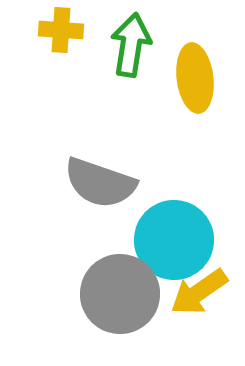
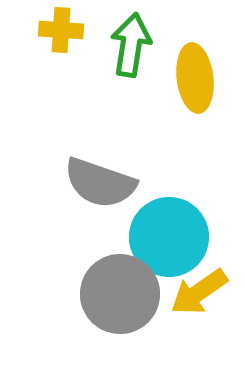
cyan circle: moved 5 px left, 3 px up
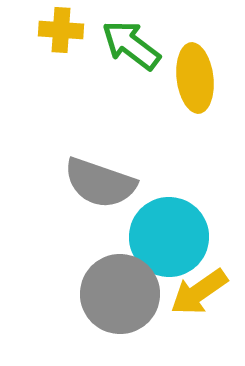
green arrow: rotated 62 degrees counterclockwise
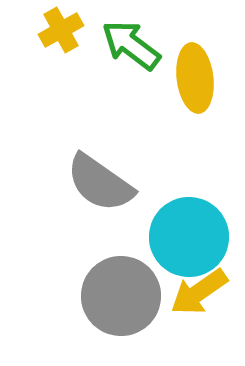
yellow cross: rotated 33 degrees counterclockwise
gray semicircle: rotated 16 degrees clockwise
cyan circle: moved 20 px right
gray circle: moved 1 px right, 2 px down
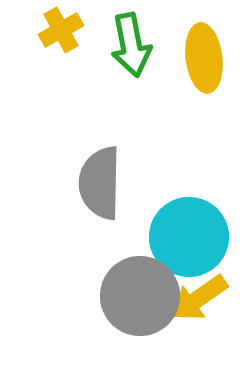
green arrow: rotated 138 degrees counterclockwise
yellow ellipse: moved 9 px right, 20 px up
gray semicircle: rotated 56 degrees clockwise
yellow arrow: moved 6 px down
gray circle: moved 19 px right
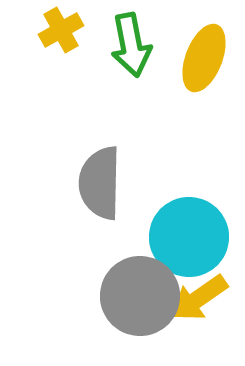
yellow ellipse: rotated 28 degrees clockwise
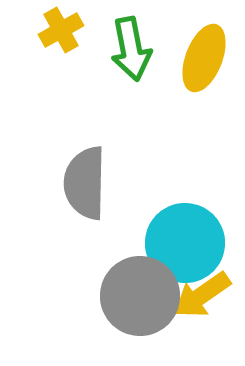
green arrow: moved 4 px down
gray semicircle: moved 15 px left
cyan circle: moved 4 px left, 6 px down
yellow arrow: moved 3 px right, 3 px up
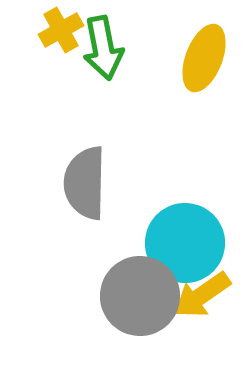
green arrow: moved 28 px left, 1 px up
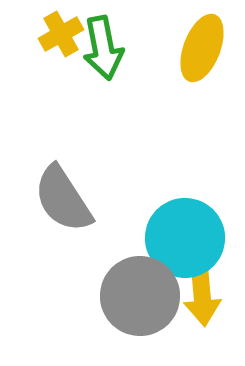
yellow cross: moved 4 px down
yellow ellipse: moved 2 px left, 10 px up
gray semicircle: moved 22 px left, 16 px down; rotated 34 degrees counterclockwise
cyan circle: moved 5 px up
yellow arrow: rotated 60 degrees counterclockwise
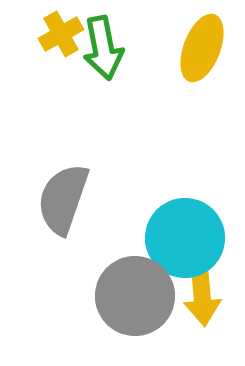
gray semicircle: rotated 52 degrees clockwise
gray circle: moved 5 px left
